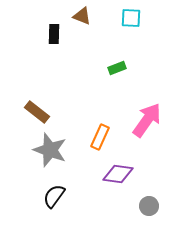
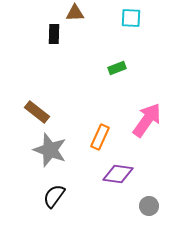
brown triangle: moved 7 px left, 3 px up; rotated 24 degrees counterclockwise
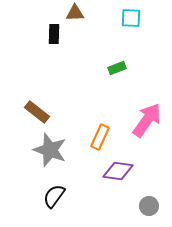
purple diamond: moved 3 px up
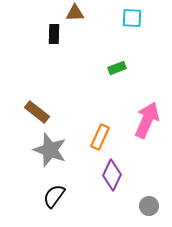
cyan square: moved 1 px right
pink arrow: rotated 12 degrees counterclockwise
purple diamond: moved 6 px left, 4 px down; rotated 72 degrees counterclockwise
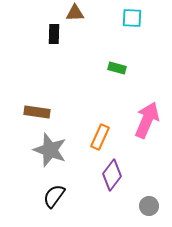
green rectangle: rotated 36 degrees clockwise
brown rectangle: rotated 30 degrees counterclockwise
purple diamond: rotated 12 degrees clockwise
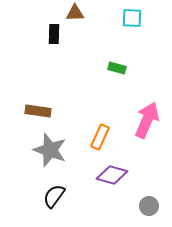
brown rectangle: moved 1 px right, 1 px up
purple diamond: rotated 68 degrees clockwise
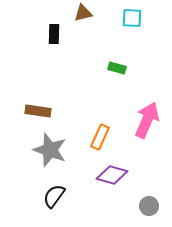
brown triangle: moved 8 px right; rotated 12 degrees counterclockwise
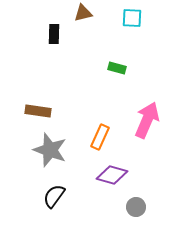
gray circle: moved 13 px left, 1 px down
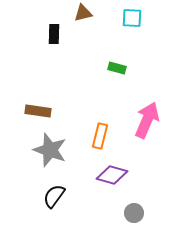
orange rectangle: moved 1 px up; rotated 10 degrees counterclockwise
gray circle: moved 2 px left, 6 px down
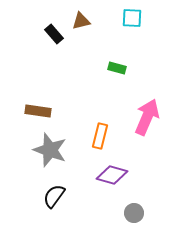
brown triangle: moved 2 px left, 8 px down
black rectangle: rotated 42 degrees counterclockwise
pink arrow: moved 3 px up
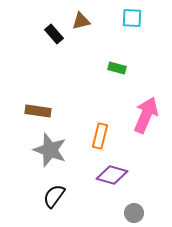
pink arrow: moved 1 px left, 2 px up
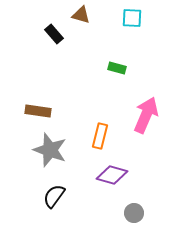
brown triangle: moved 6 px up; rotated 30 degrees clockwise
